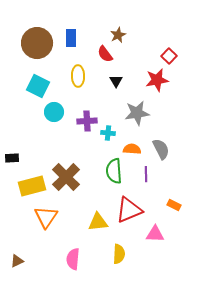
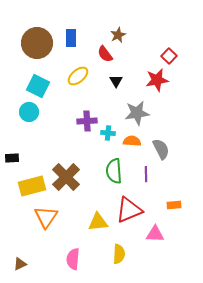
yellow ellipse: rotated 50 degrees clockwise
cyan circle: moved 25 px left
orange semicircle: moved 8 px up
orange rectangle: rotated 32 degrees counterclockwise
brown triangle: moved 3 px right, 3 px down
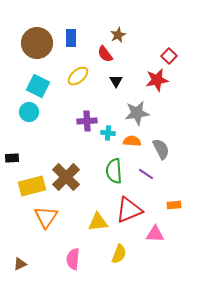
purple line: rotated 56 degrees counterclockwise
yellow semicircle: rotated 18 degrees clockwise
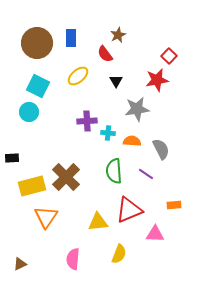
gray star: moved 4 px up
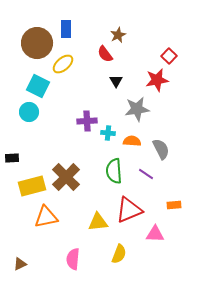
blue rectangle: moved 5 px left, 9 px up
yellow ellipse: moved 15 px left, 12 px up
orange triangle: rotated 45 degrees clockwise
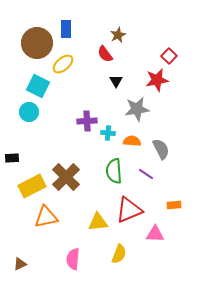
yellow rectangle: rotated 12 degrees counterclockwise
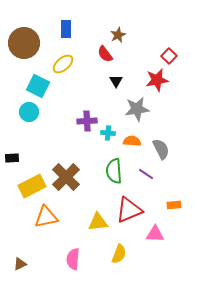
brown circle: moved 13 px left
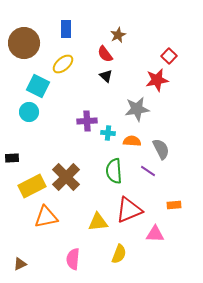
black triangle: moved 10 px left, 5 px up; rotated 16 degrees counterclockwise
purple line: moved 2 px right, 3 px up
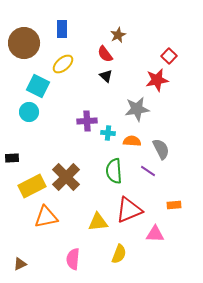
blue rectangle: moved 4 px left
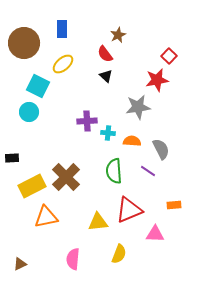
gray star: moved 1 px right, 2 px up
